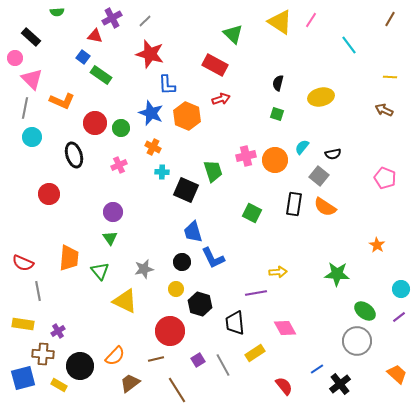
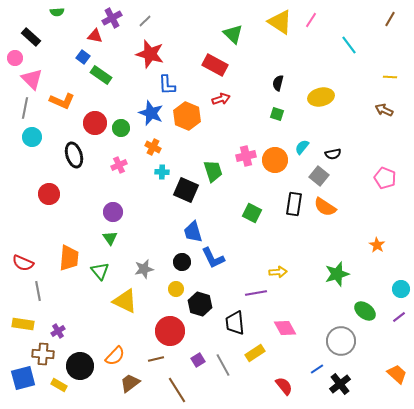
green star at (337, 274): rotated 20 degrees counterclockwise
gray circle at (357, 341): moved 16 px left
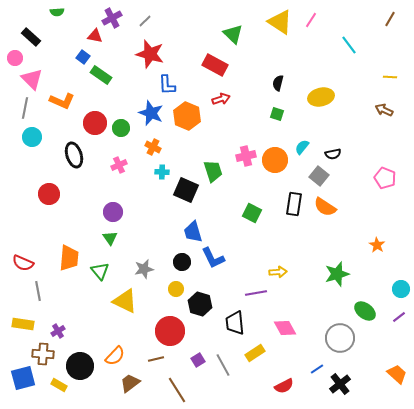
gray circle at (341, 341): moved 1 px left, 3 px up
red semicircle at (284, 386): rotated 102 degrees clockwise
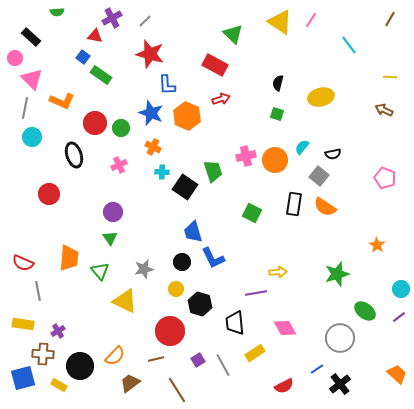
black square at (186, 190): moved 1 px left, 3 px up; rotated 10 degrees clockwise
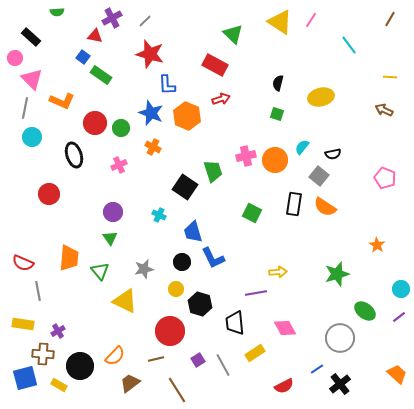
cyan cross at (162, 172): moved 3 px left, 43 px down; rotated 24 degrees clockwise
blue square at (23, 378): moved 2 px right
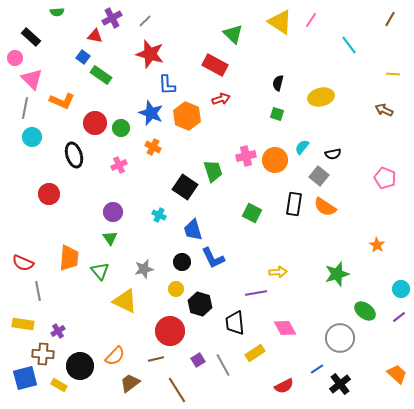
yellow line at (390, 77): moved 3 px right, 3 px up
blue trapezoid at (193, 232): moved 2 px up
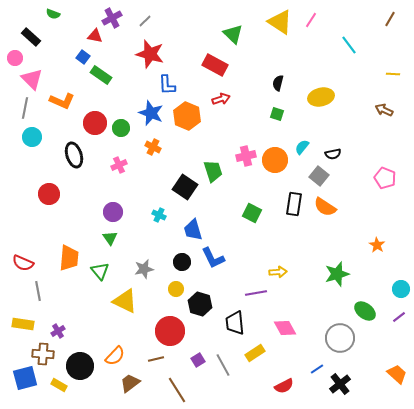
green semicircle at (57, 12): moved 4 px left, 2 px down; rotated 24 degrees clockwise
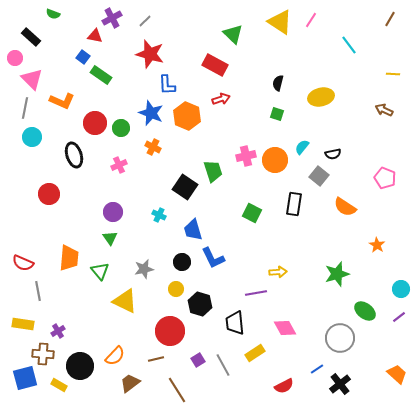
orange semicircle at (325, 207): moved 20 px right
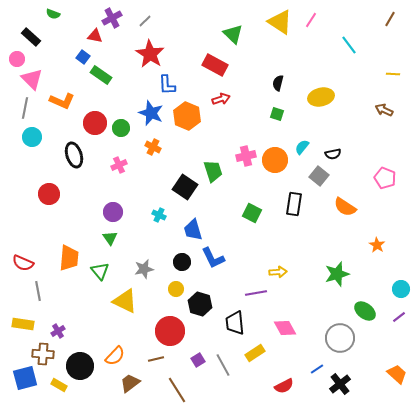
red star at (150, 54): rotated 16 degrees clockwise
pink circle at (15, 58): moved 2 px right, 1 px down
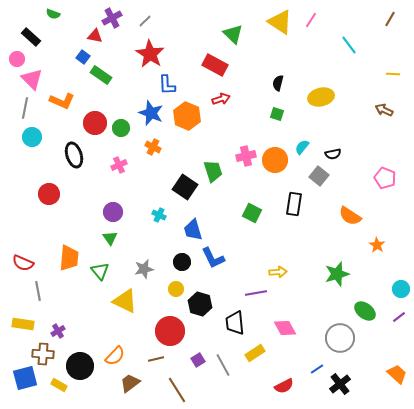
orange semicircle at (345, 207): moved 5 px right, 9 px down
